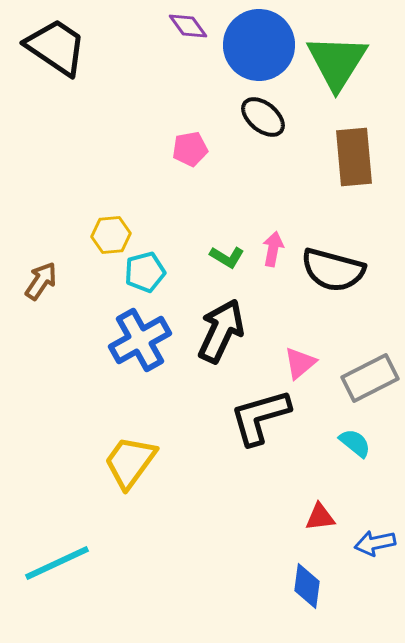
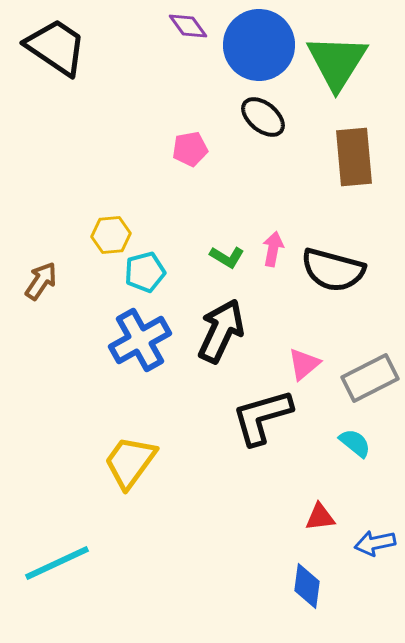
pink triangle: moved 4 px right, 1 px down
black L-shape: moved 2 px right
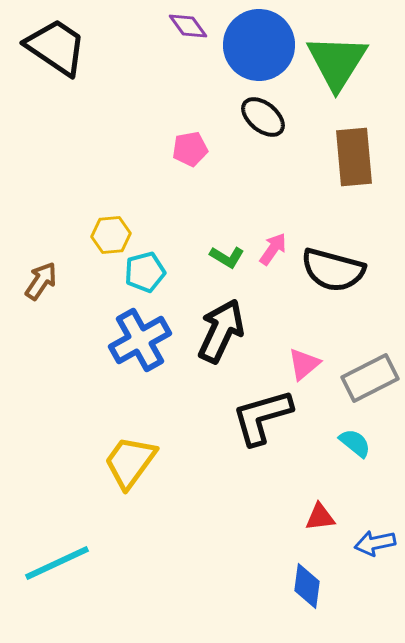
pink arrow: rotated 24 degrees clockwise
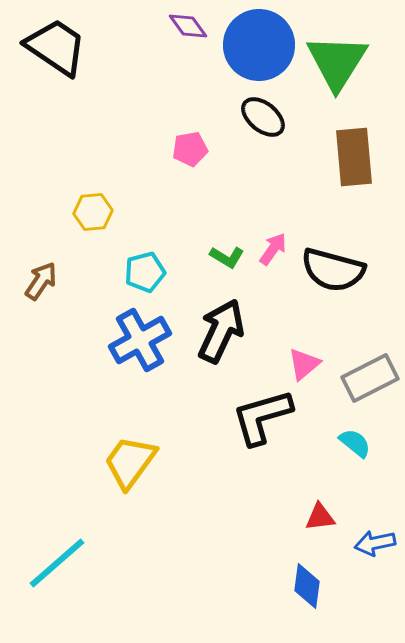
yellow hexagon: moved 18 px left, 23 px up
cyan line: rotated 16 degrees counterclockwise
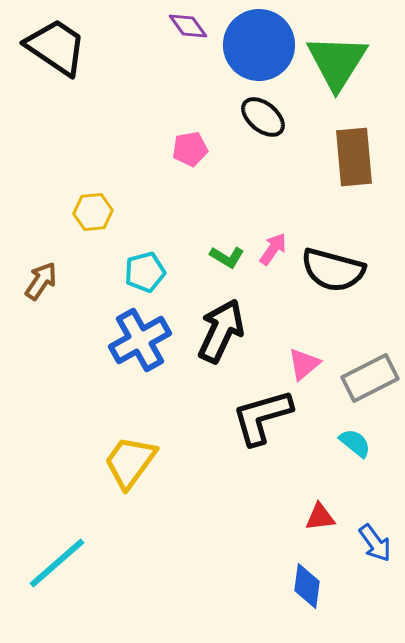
blue arrow: rotated 114 degrees counterclockwise
